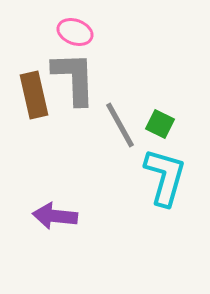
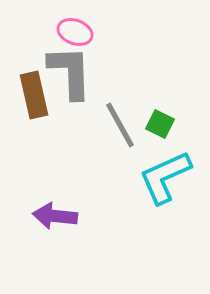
gray L-shape: moved 4 px left, 6 px up
cyan L-shape: rotated 130 degrees counterclockwise
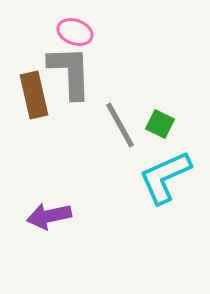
purple arrow: moved 6 px left; rotated 18 degrees counterclockwise
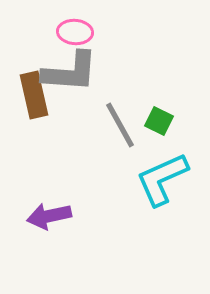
pink ellipse: rotated 16 degrees counterclockwise
gray L-shape: rotated 96 degrees clockwise
green square: moved 1 px left, 3 px up
cyan L-shape: moved 3 px left, 2 px down
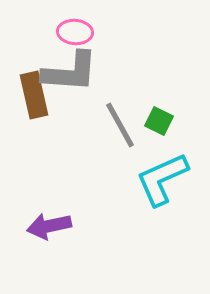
purple arrow: moved 10 px down
